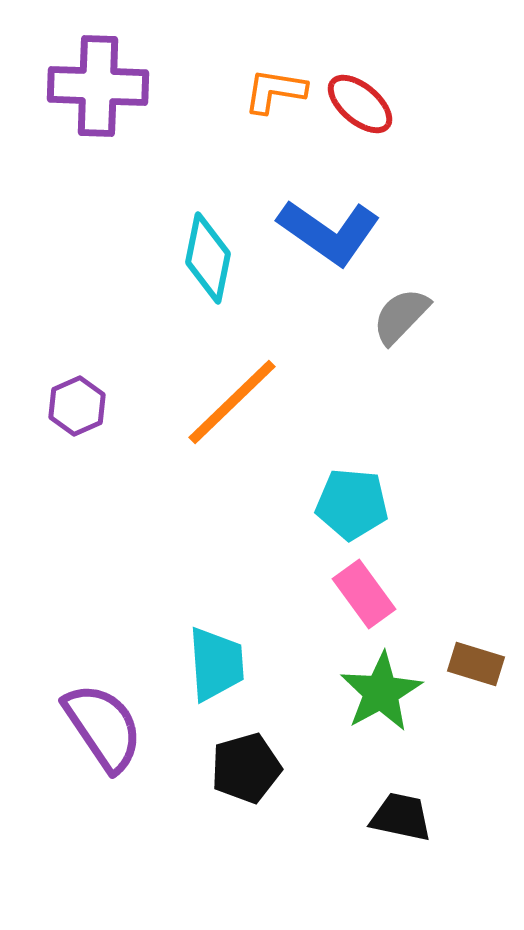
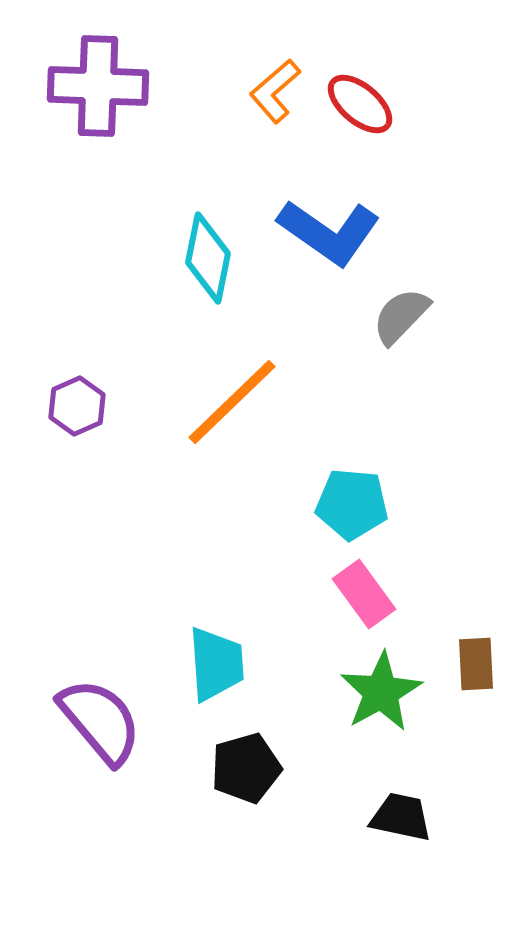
orange L-shape: rotated 50 degrees counterclockwise
brown rectangle: rotated 70 degrees clockwise
purple semicircle: moved 3 px left, 6 px up; rotated 6 degrees counterclockwise
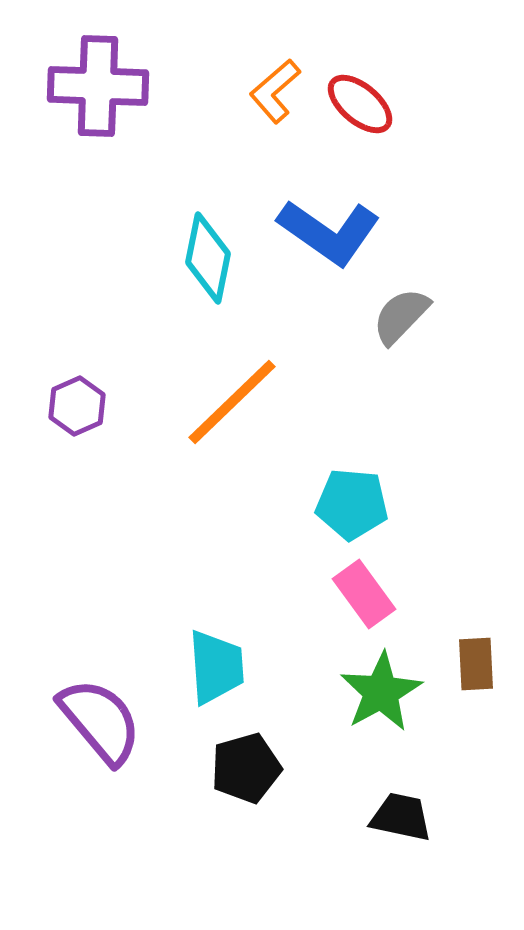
cyan trapezoid: moved 3 px down
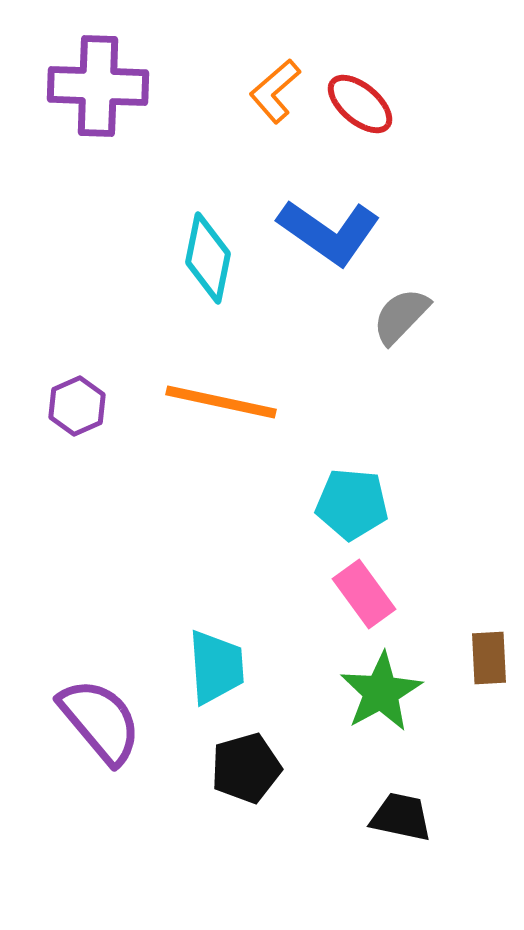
orange line: moved 11 px left; rotated 56 degrees clockwise
brown rectangle: moved 13 px right, 6 px up
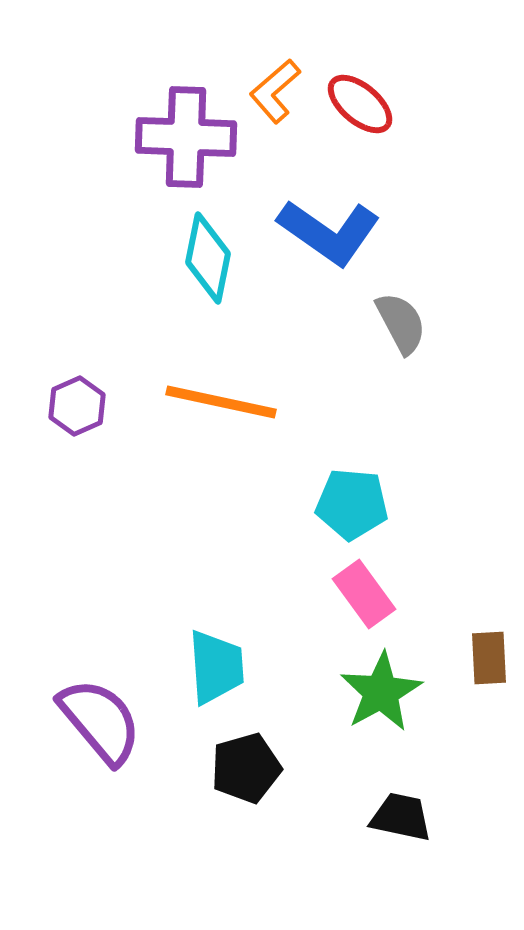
purple cross: moved 88 px right, 51 px down
gray semicircle: moved 7 px down; rotated 108 degrees clockwise
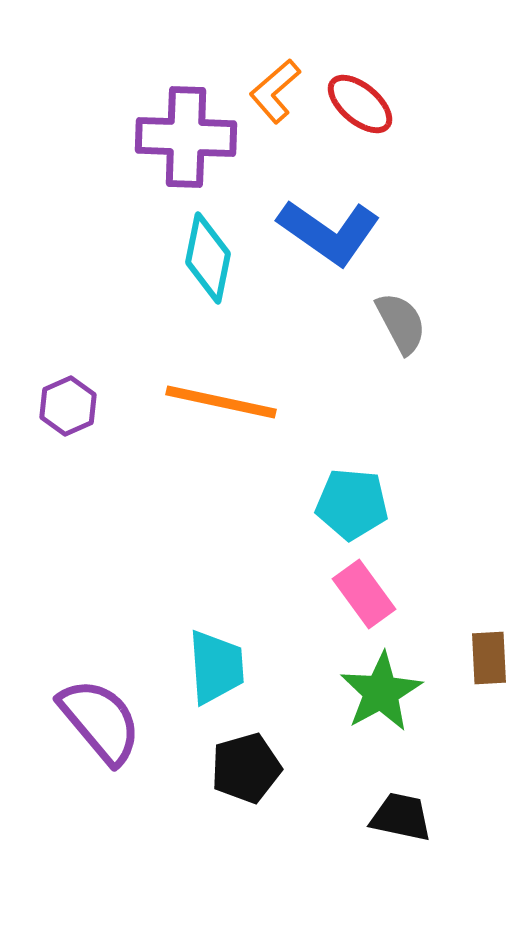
purple hexagon: moved 9 px left
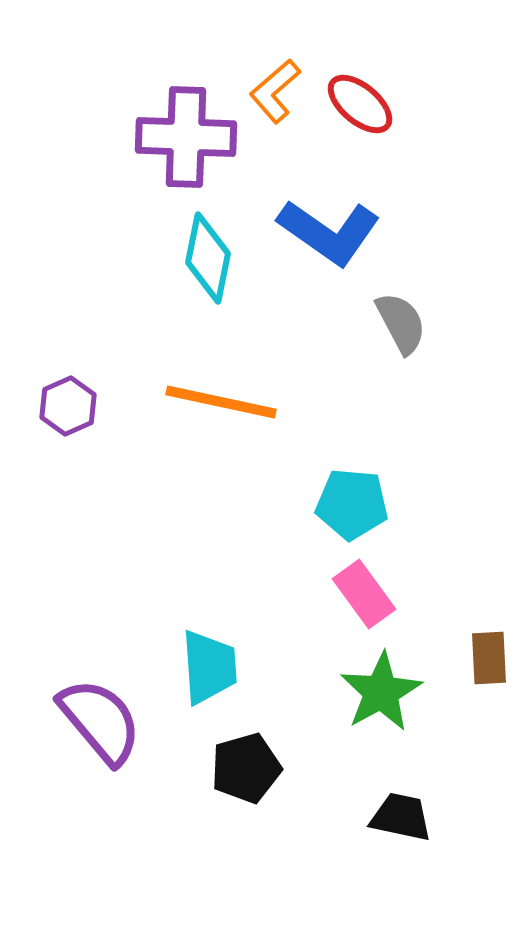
cyan trapezoid: moved 7 px left
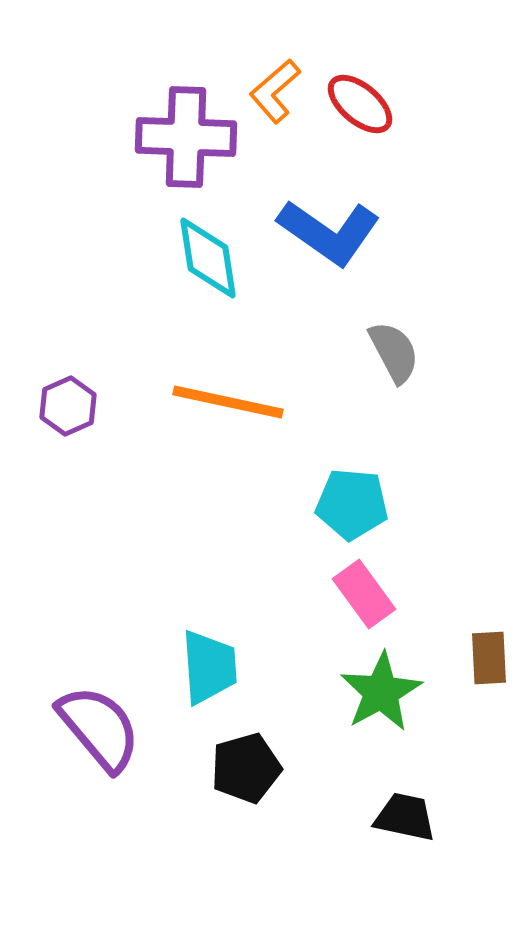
cyan diamond: rotated 20 degrees counterclockwise
gray semicircle: moved 7 px left, 29 px down
orange line: moved 7 px right
purple semicircle: moved 1 px left, 7 px down
black trapezoid: moved 4 px right
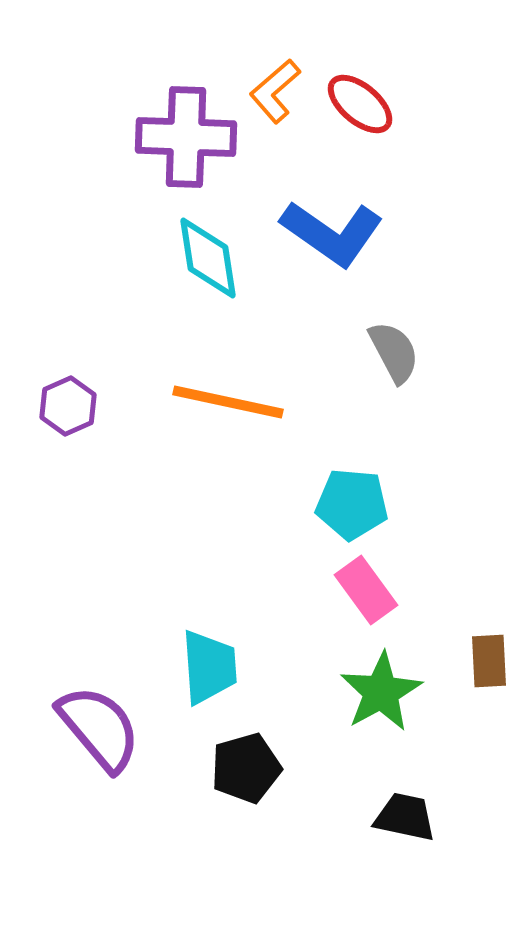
blue L-shape: moved 3 px right, 1 px down
pink rectangle: moved 2 px right, 4 px up
brown rectangle: moved 3 px down
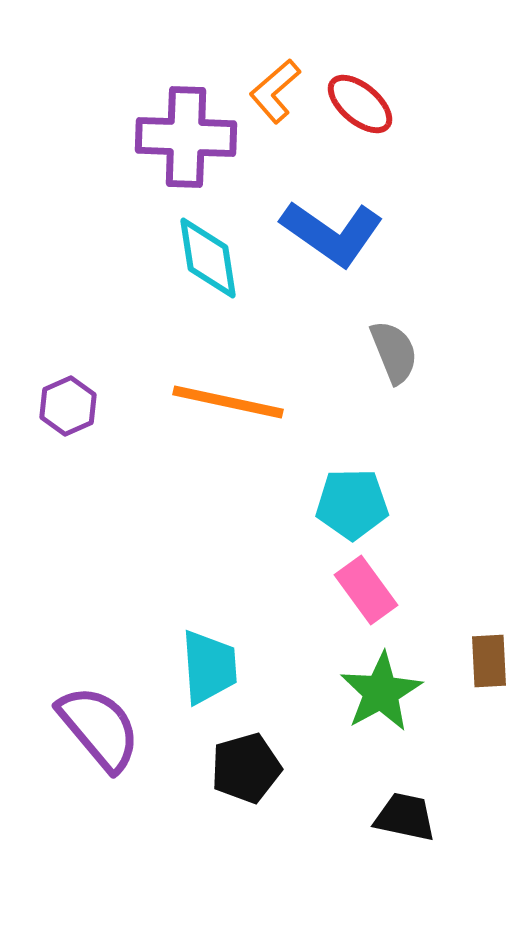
gray semicircle: rotated 6 degrees clockwise
cyan pentagon: rotated 6 degrees counterclockwise
